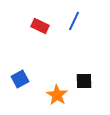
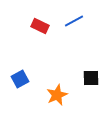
blue line: rotated 36 degrees clockwise
black square: moved 7 px right, 3 px up
orange star: rotated 15 degrees clockwise
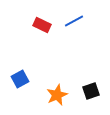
red rectangle: moved 2 px right, 1 px up
black square: moved 13 px down; rotated 18 degrees counterclockwise
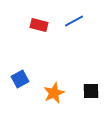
red rectangle: moved 3 px left; rotated 12 degrees counterclockwise
black square: rotated 18 degrees clockwise
orange star: moved 3 px left, 2 px up
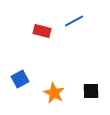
red rectangle: moved 3 px right, 6 px down
orange star: rotated 20 degrees counterclockwise
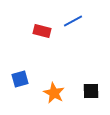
blue line: moved 1 px left
blue square: rotated 12 degrees clockwise
